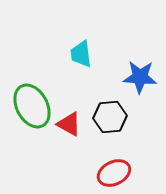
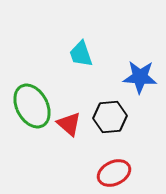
cyan trapezoid: rotated 12 degrees counterclockwise
red triangle: rotated 12 degrees clockwise
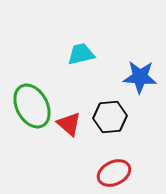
cyan trapezoid: rotated 96 degrees clockwise
